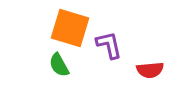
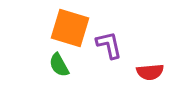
red semicircle: moved 2 px down
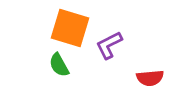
purple L-shape: rotated 104 degrees counterclockwise
red semicircle: moved 6 px down
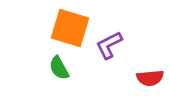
green semicircle: moved 3 px down
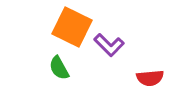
orange square: moved 2 px right, 1 px up; rotated 9 degrees clockwise
purple L-shape: rotated 108 degrees counterclockwise
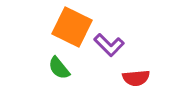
green semicircle: rotated 10 degrees counterclockwise
red semicircle: moved 14 px left
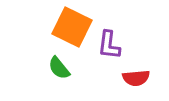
purple L-shape: rotated 52 degrees clockwise
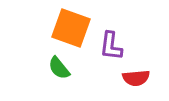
orange square: moved 1 px left, 1 px down; rotated 6 degrees counterclockwise
purple L-shape: moved 2 px right, 1 px down
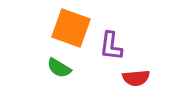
green semicircle: rotated 20 degrees counterclockwise
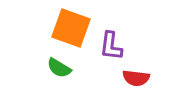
red semicircle: rotated 12 degrees clockwise
